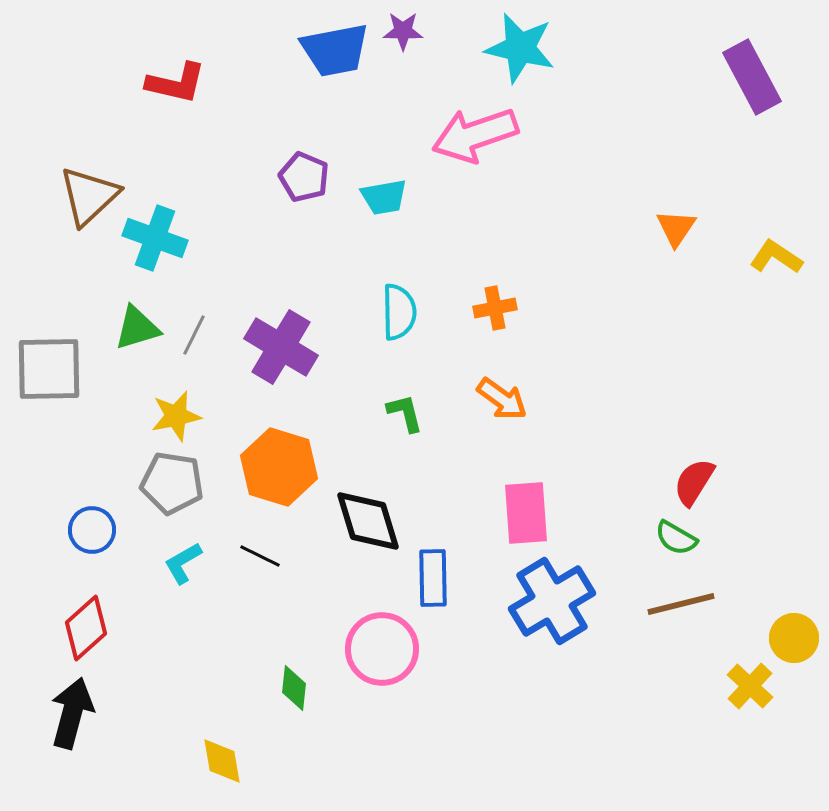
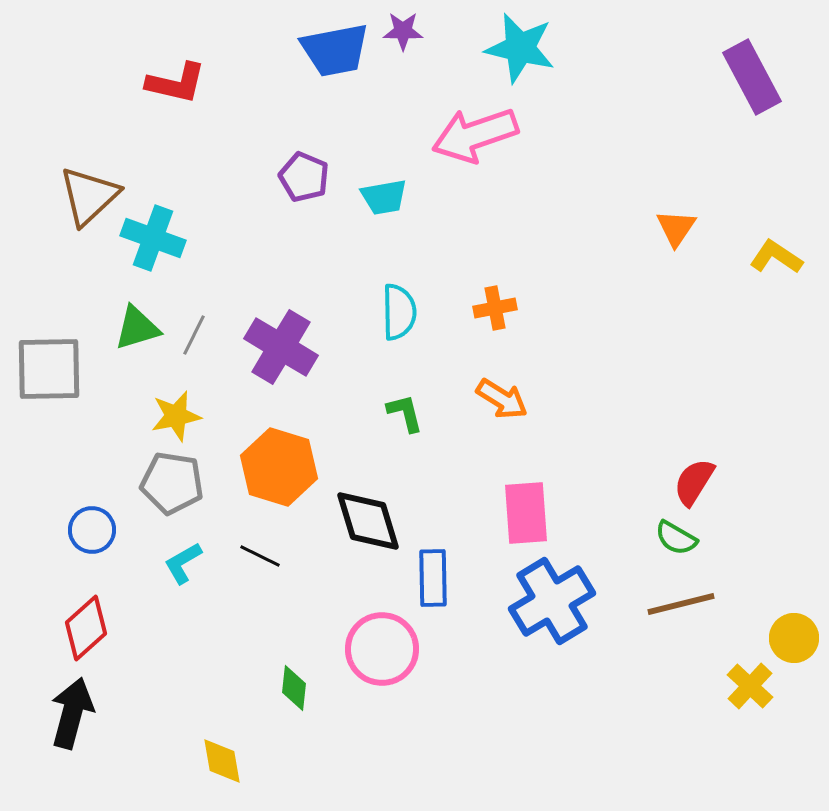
cyan cross: moved 2 px left
orange arrow: rotated 4 degrees counterclockwise
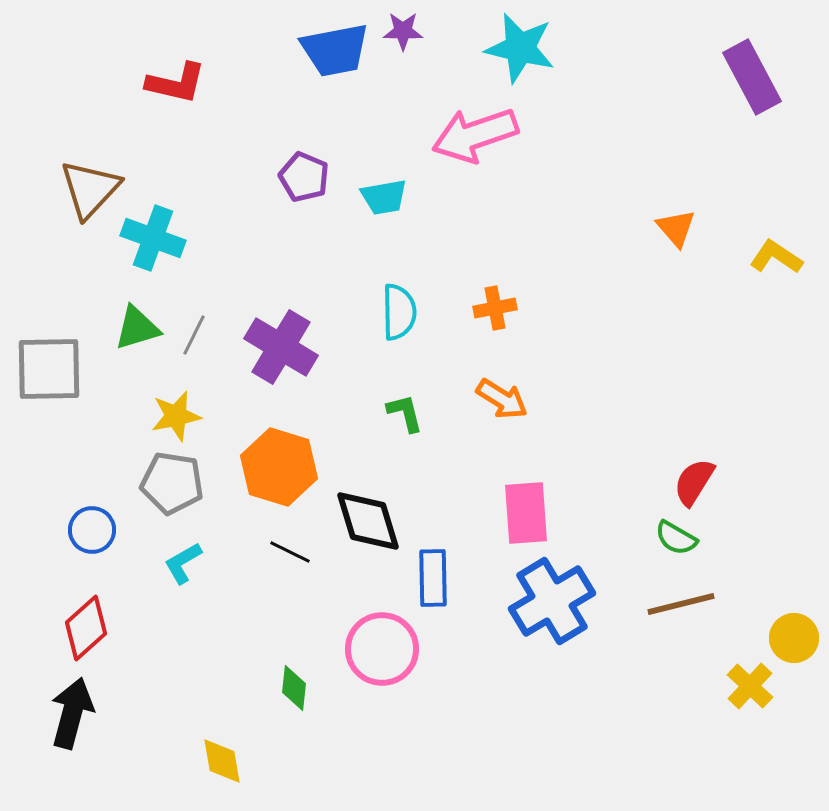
brown triangle: moved 1 px right, 7 px up; rotated 4 degrees counterclockwise
orange triangle: rotated 15 degrees counterclockwise
black line: moved 30 px right, 4 px up
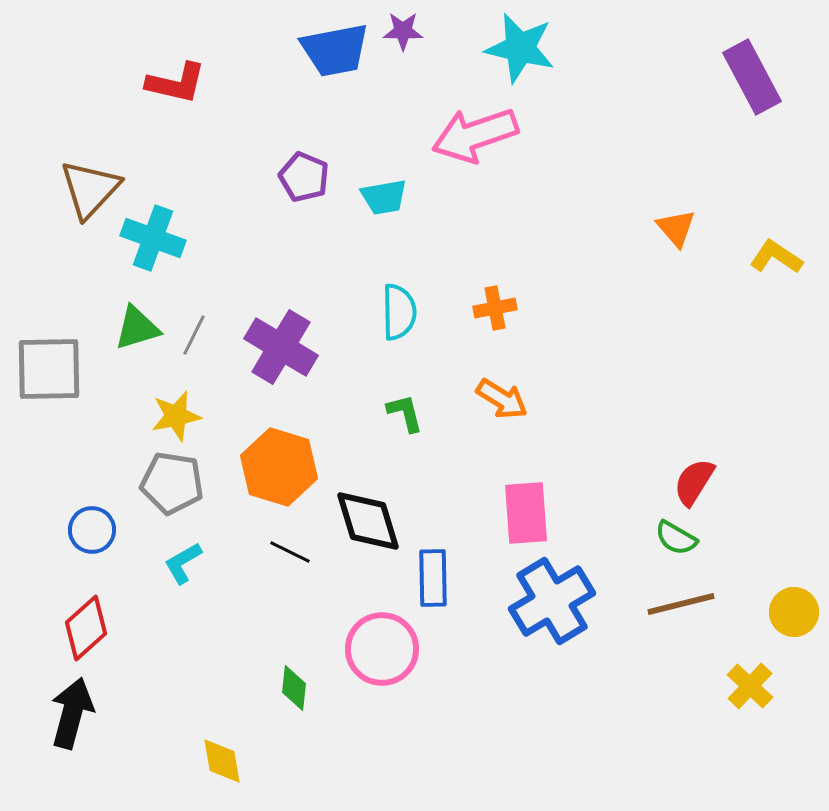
yellow circle: moved 26 px up
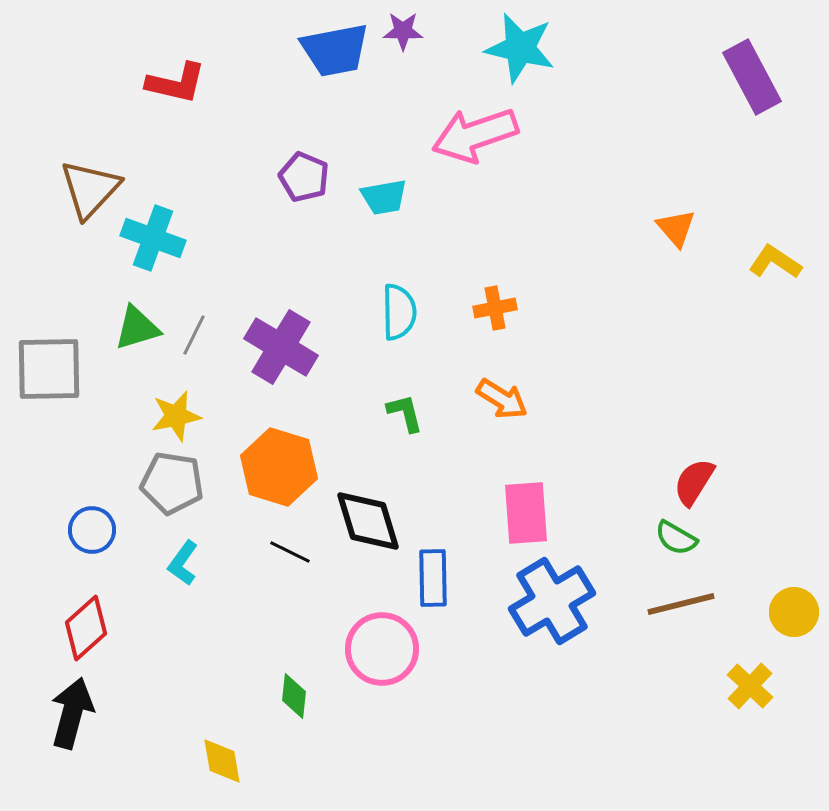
yellow L-shape: moved 1 px left, 5 px down
cyan L-shape: rotated 24 degrees counterclockwise
green diamond: moved 8 px down
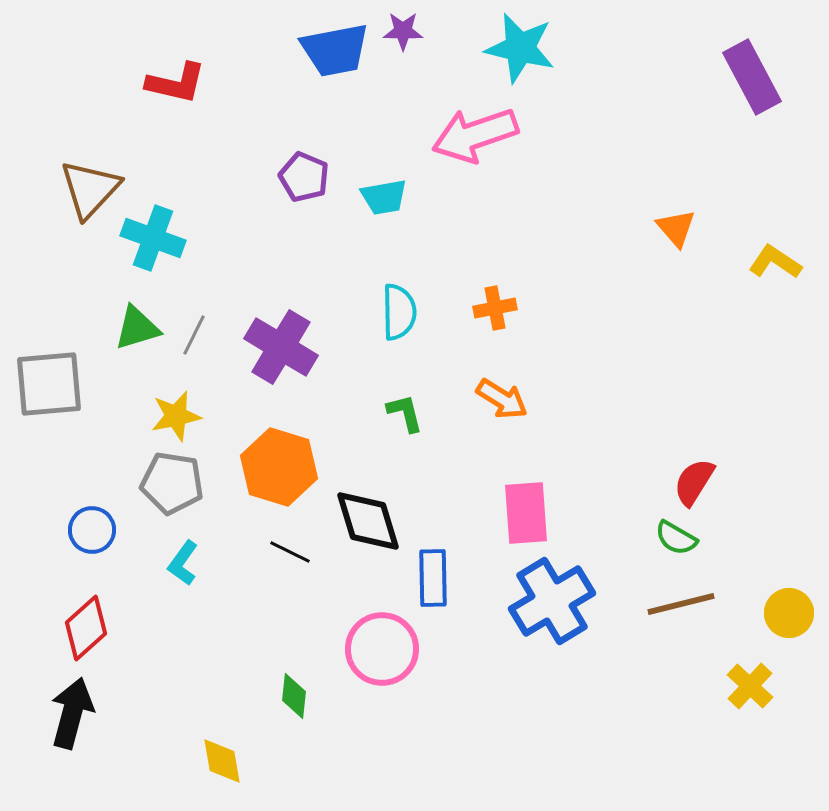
gray square: moved 15 px down; rotated 4 degrees counterclockwise
yellow circle: moved 5 px left, 1 px down
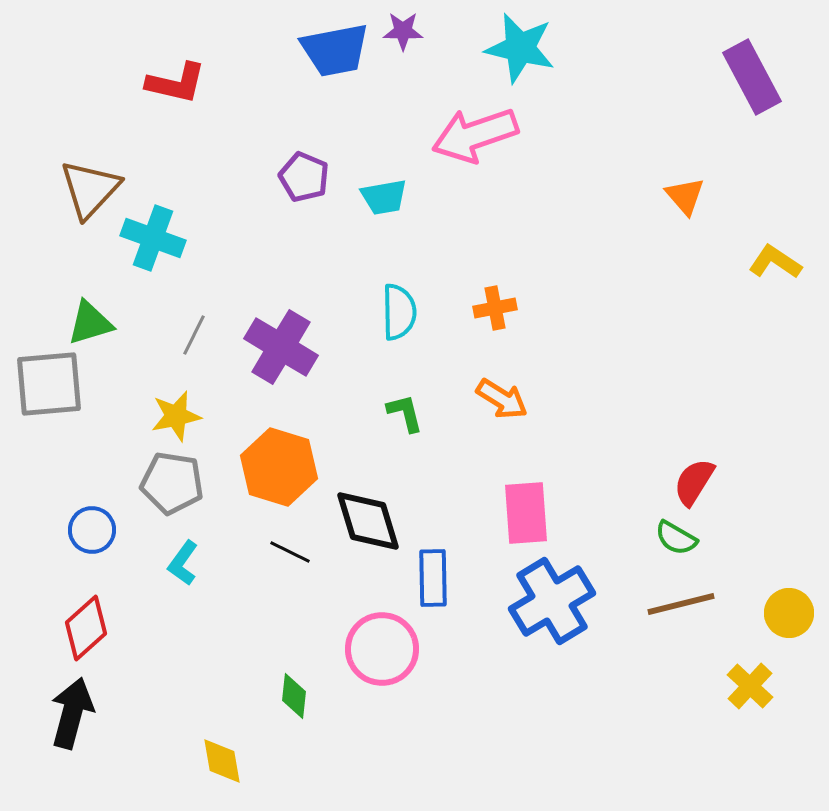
orange triangle: moved 9 px right, 32 px up
green triangle: moved 47 px left, 5 px up
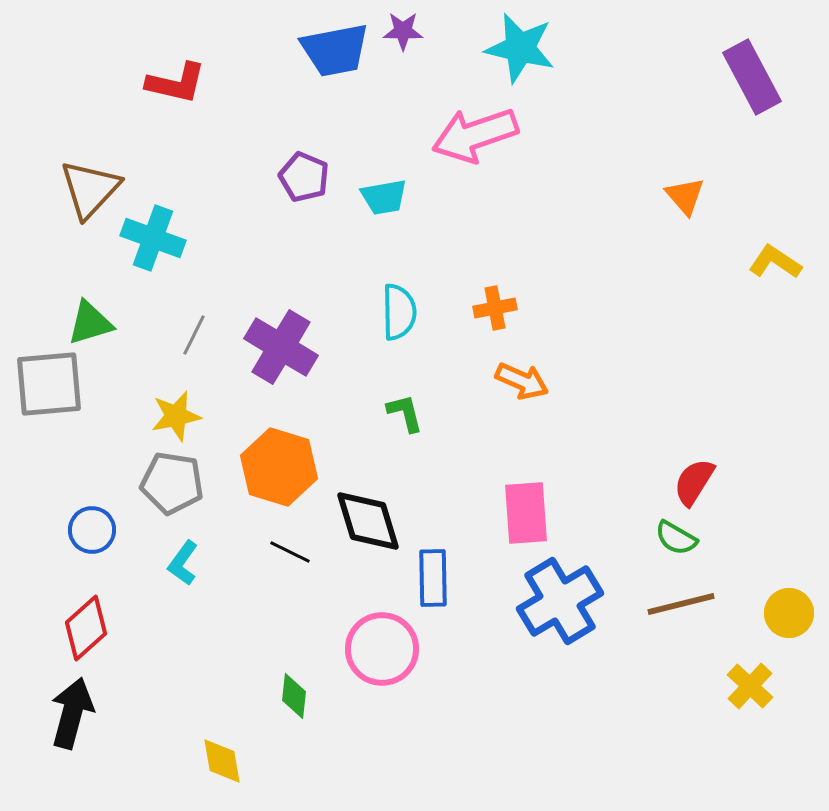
orange arrow: moved 20 px right, 18 px up; rotated 8 degrees counterclockwise
blue cross: moved 8 px right
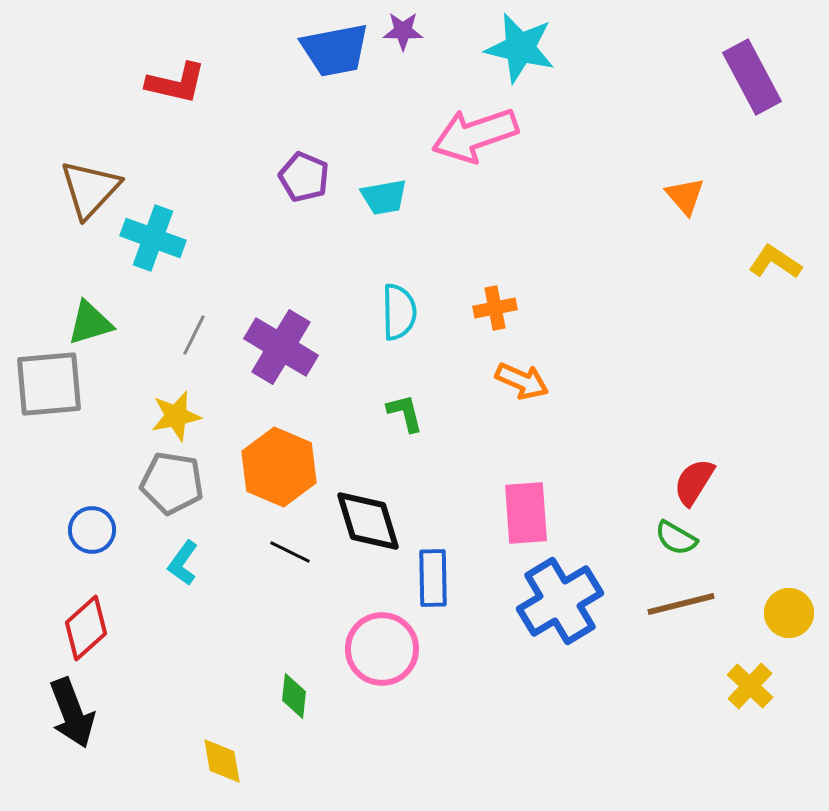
orange hexagon: rotated 6 degrees clockwise
black arrow: rotated 144 degrees clockwise
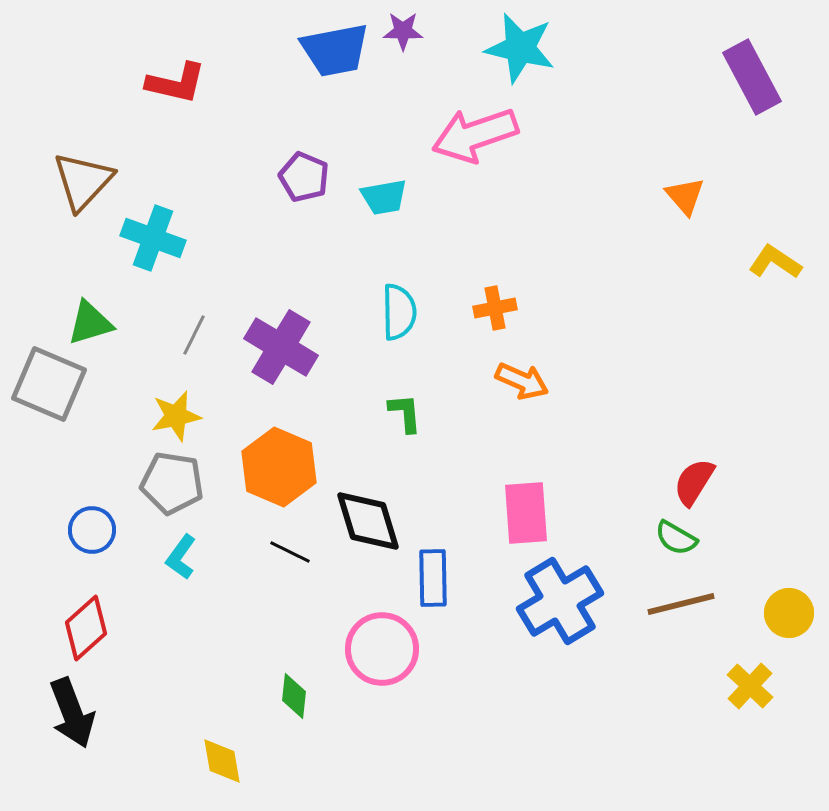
brown triangle: moved 7 px left, 8 px up
gray square: rotated 28 degrees clockwise
green L-shape: rotated 9 degrees clockwise
cyan L-shape: moved 2 px left, 6 px up
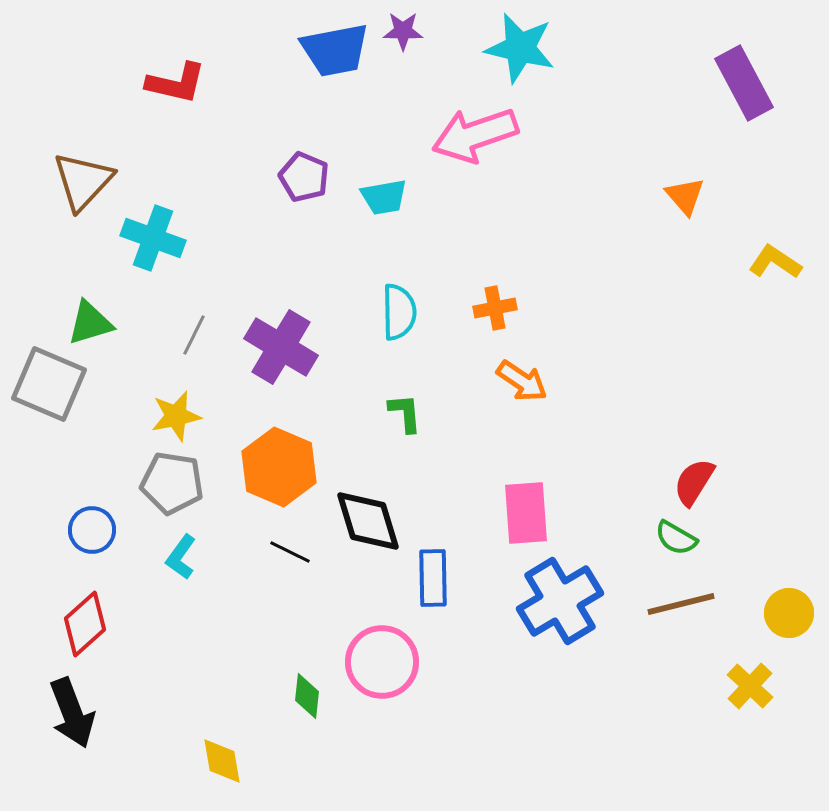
purple rectangle: moved 8 px left, 6 px down
orange arrow: rotated 10 degrees clockwise
red diamond: moved 1 px left, 4 px up
pink circle: moved 13 px down
green diamond: moved 13 px right
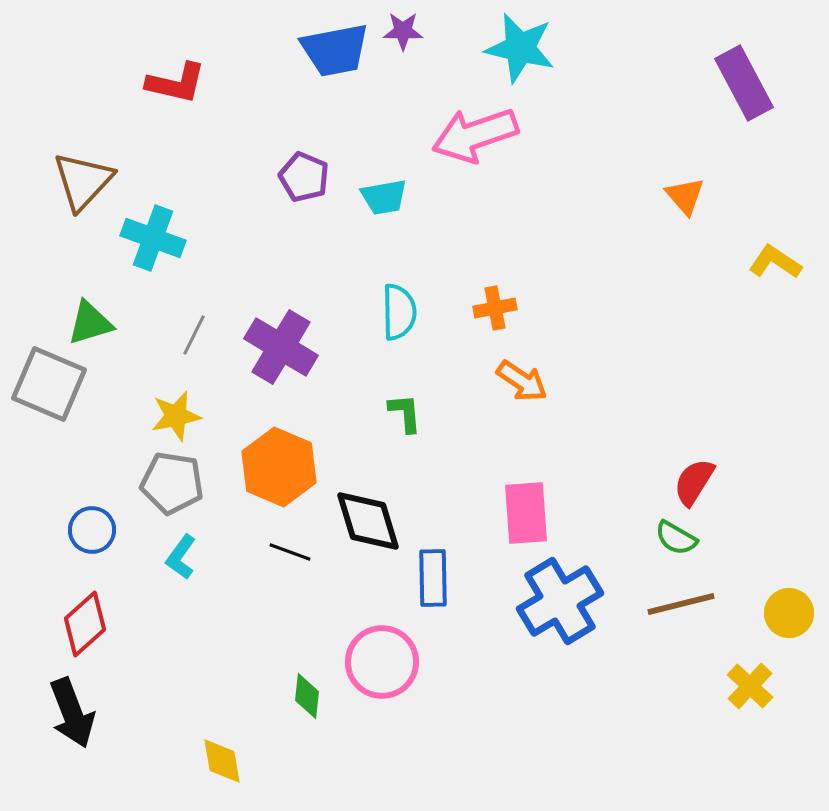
black line: rotated 6 degrees counterclockwise
